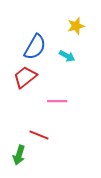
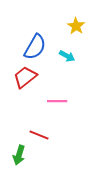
yellow star: rotated 24 degrees counterclockwise
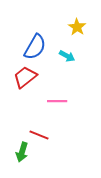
yellow star: moved 1 px right, 1 px down
green arrow: moved 3 px right, 3 px up
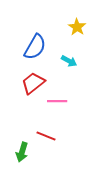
cyan arrow: moved 2 px right, 5 px down
red trapezoid: moved 8 px right, 6 px down
red line: moved 7 px right, 1 px down
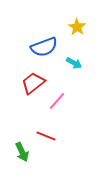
blue semicircle: moved 9 px right; rotated 40 degrees clockwise
cyan arrow: moved 5 px right, 2 px down
pink line: rotated 48 degrees counterclockwise
green arrow: rotated 42 degrees counterclockwise
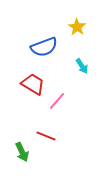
cyan arrow: moved 8 px right, 3 px down; rotated 28 degrees clockwise
red trapezoid: moved 1 px down; rotated 70 degrees clockwise
